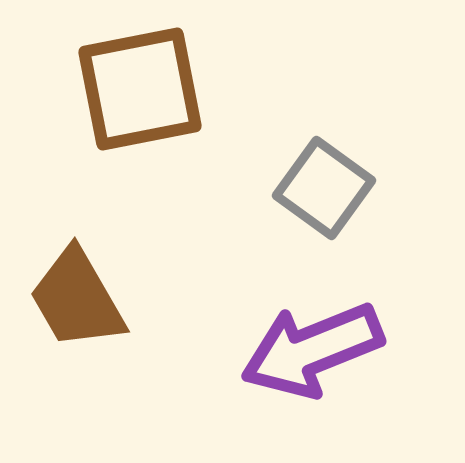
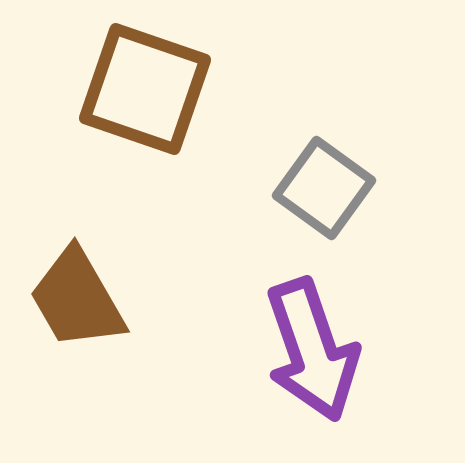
brown square: moved 5 px right; rotated 30 degrees clockwise
purple arrow: rotated 87 degrees counterclockwise
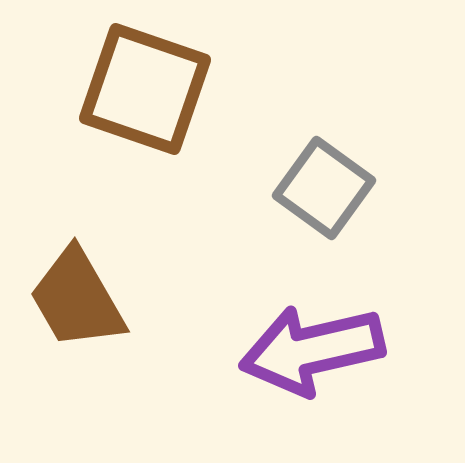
purple arrow: rotated 96 degrees clockwise
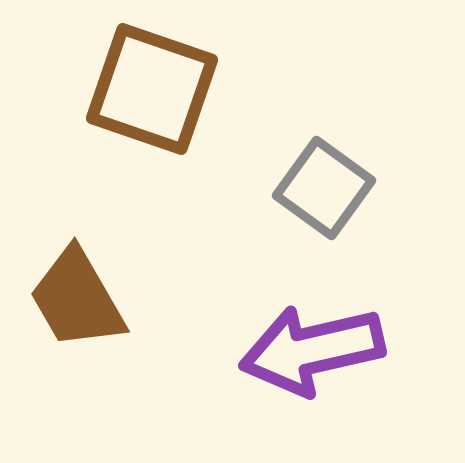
brown square: moved 7 px right
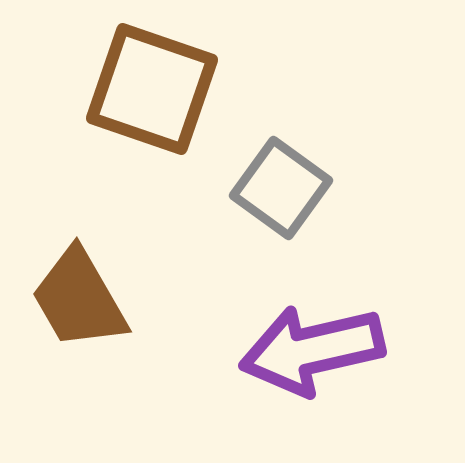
gray square: moved 43 px left
brown trapezoid: moved 2 px right
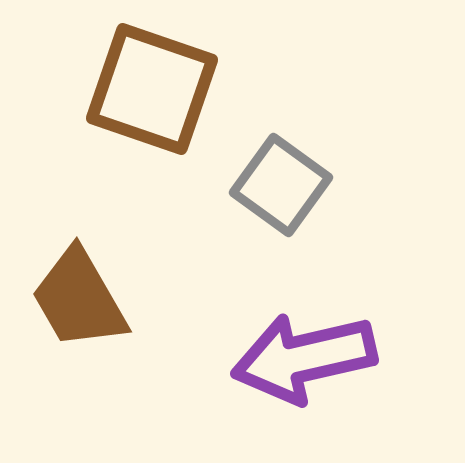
gray square: moved 3 px up
purple arrow: moved 8 px left, 8 px down
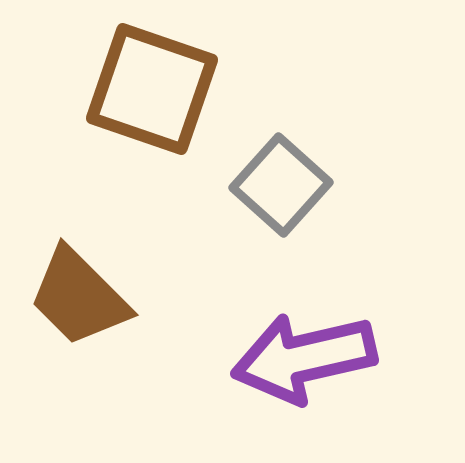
gray square: rotated 6 degrees clockwise
brown trapezoid: moved 2 px up; rotated 15 degrees counterclockwise
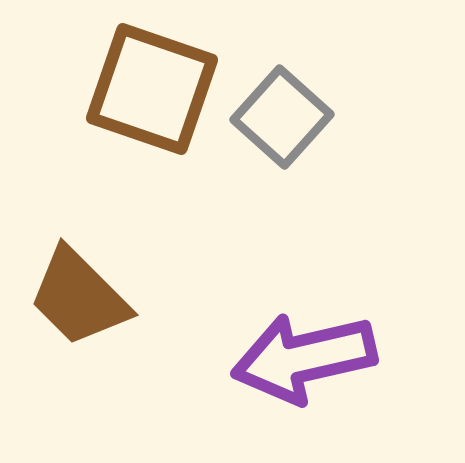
gray square: moved 1 px right, 68 px up
